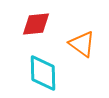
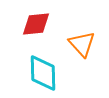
orange triangle: rotated 12 degrees clockwise
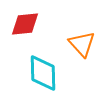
red diamond: moved 11 px left
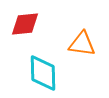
orange triangle: rotated 40 degrees counterclockwise
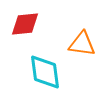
cyan diamond: moved 2 px right, 1 px up; rotated 6 degrees counterclockwise
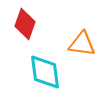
red diamond: rotated 64 degrees counterclockwise
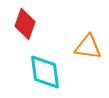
orange triangle: moved 6 px right, 3 px down
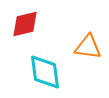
red diamond: rotated 56 degrees clockwise
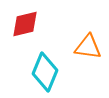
cyan diamond: rotated 30 degrees clockwise
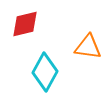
cyan diamond: rotated 6 degrees clockwise
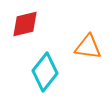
cyan diamond: rotated 9 degrees clockwise
